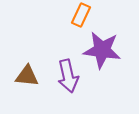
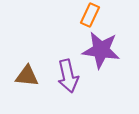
orange rectangle: moved 9 px right
purple star: moved 1 px left
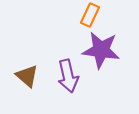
brown triangle: rotated 35 degrees clockwise
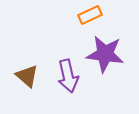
orange rectangle: rotated 40 degrees clockwise
purple star: moved 4 px right, 4 px down
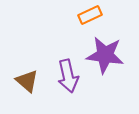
purple star: moved 1 px down
brown triangle: moved 5 px down
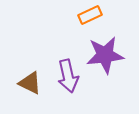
purple star: rotated 15 degrees counterclockwise
brown triangle: moved 3 px right, 2 px down; rotated 15 degrees counterclockwise
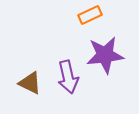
purple arrow: moved 1 px down
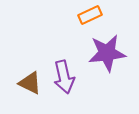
purple star: moved 2 px right, 2 px up
purple arrow: moved 4 px left
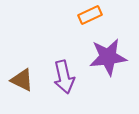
purple star: moved 1 px right, 4 px down
brown triangle: moved 8 px left, 3 px up
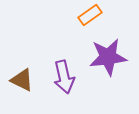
orange rectangle: rotated 10 degrees counterclockwise
